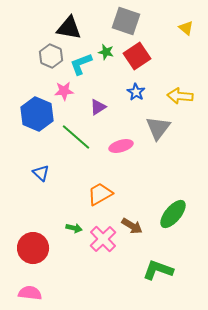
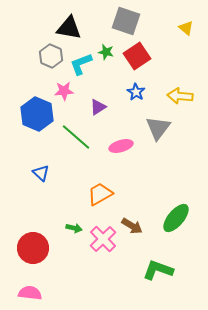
green ellipse: moved 3 px right, 4 px down
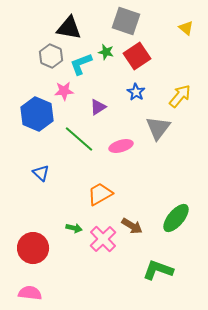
yellow arrow: rotated 125 degrees clockwise
green line: moved 3 px right, 2 px down
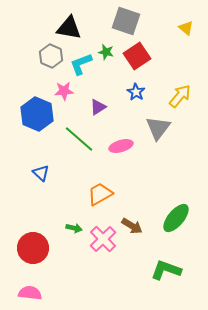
green L-shape: moved 8 px right
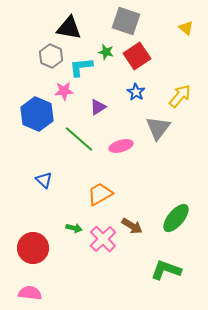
cyan L-shape: moved 3 px down; rotated 15 degrees clockwise
blue triangle: moved 3 px right, 7 px down
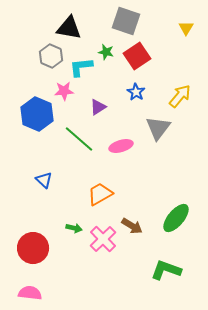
yellow triangle: rotated 21 degrees clockwise
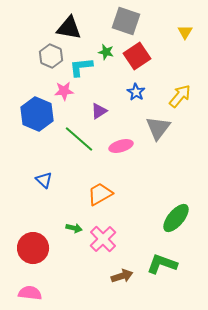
yellow triangle: moved 1 px left, 4 px down
purple triangle: moved 1 px right, 4 px down
brown arrow: moved 10 px left, 50 px down; rotated 50 degrees counterclockwise
green L-shape: moved 4 px left, 6 px up
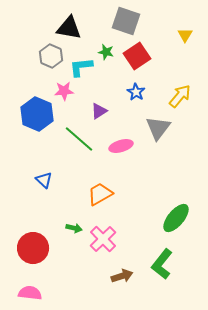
yellow triangle: moved 3 px down
green L-shape: rotated 72 degrees counterclockwise
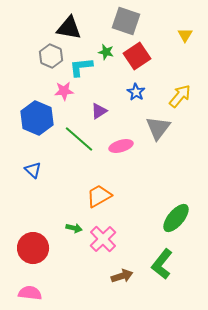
blue hexagon: moved 4 px down
blue triangle: moved 11 px left, 10 px up
orange trapezoid: moved 1 px left, 2 px down
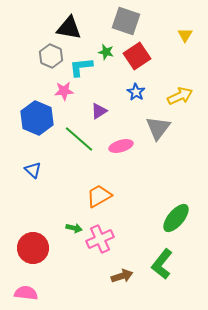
yellow arrow: rotated 25 degrees clockwise
pink cross: moved 3 px left; rotated 20 degrees clockwise
pink semicircle: moved 4 px left
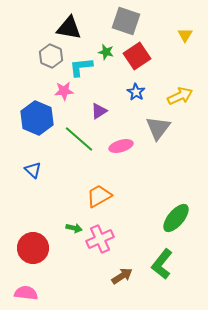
brown arrow: rotated 15 degrees counterclockwise
